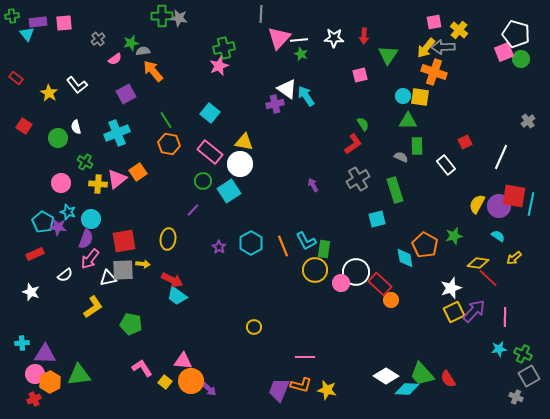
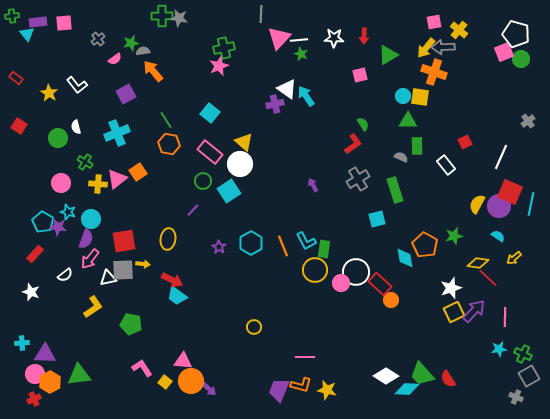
green triangle at (388, 55): rotated 25 degrees clockwise
red square at (24, 126): moved 5 px left
yellow triangle at (244, 142): rotated 30 degrees clockwise
red square at (514, 196): moved 4 px left, 4 px up; rotated 15 degrees clockwise
red rectangle at (35, 254): rotated 24 degrees counterclockwise
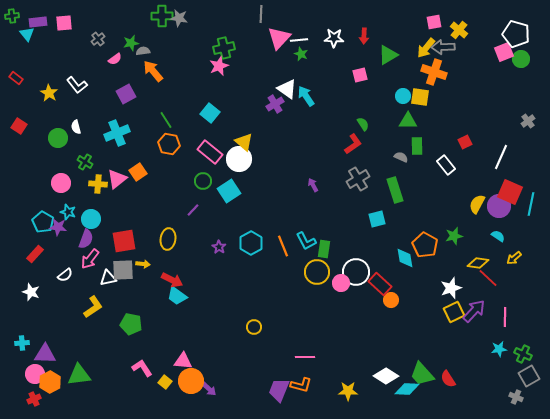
purple cross at (275, 104): rotated 18 degrees counterclockwise
white circle at (240, 164): moved 1 px left, 5 px up
yellow circle at (315, 270): moved 2 px right, 2 px down
yellow star at (327, 390): moved 21 px right, 1 px down; rotated 12 degrees counterclockwise
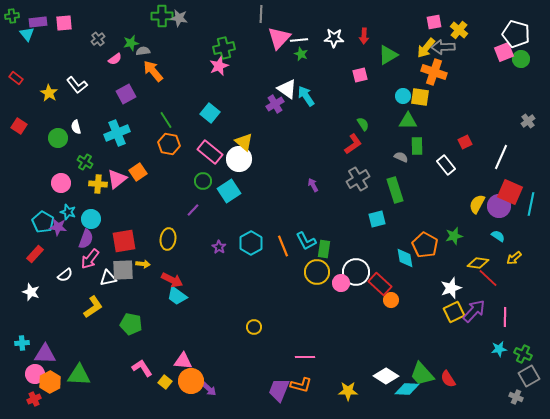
green triangle at (79, 375): rotated 10 degrees clockwise
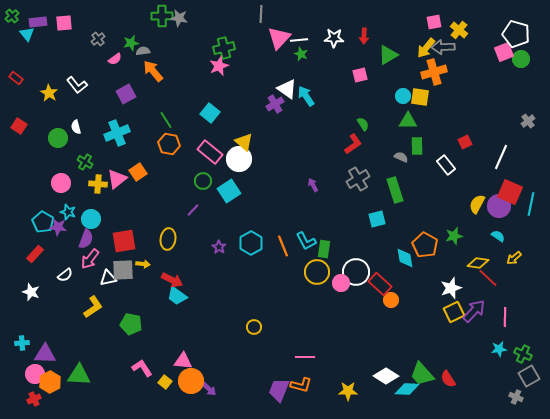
green cross at (12, 16): rotated 32 degrees counterclockwise
orange cross at (434, 72): rotated 35 degrees counterclockwise
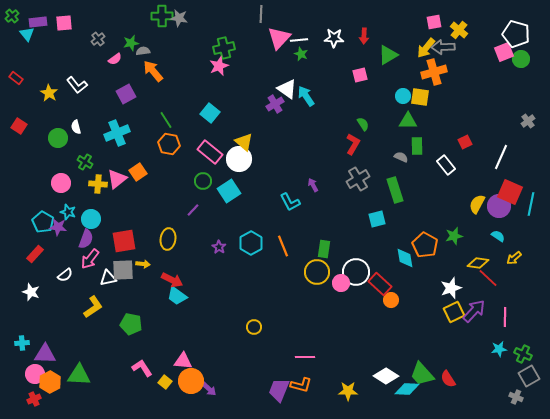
red L-shape at (353, 144): rotated 25 degrees counterclockwise
cyan L-shape at (306, 241): moved 16 px left, 39 px up
